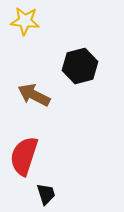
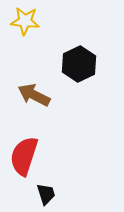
black hexagon: moved 1 px left, 2 px up; rotated 12 degrees counterclockwise
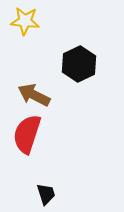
red semicircle: moved 3 px right, 22 px up
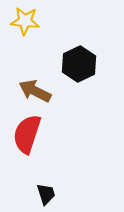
brown arrow: moved 1 px right, 4 px up
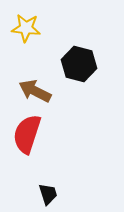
yellow star: moved 1 px right, 7 px down
black hexagon: rotated 20 degrees counterclockwise
black trapezoid: moved 2 px right
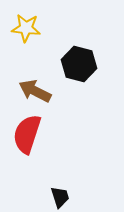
black trapezoid: moved 12 px right, 3 px down
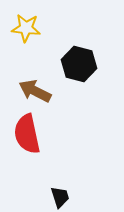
red semicircle: rotated 30 degrees counterclockwise
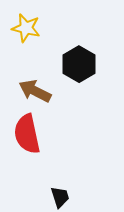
yellow star: rotated 8 degrees clockwise
black hexagon: rotated 16 degrees clockwise
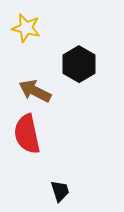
black trapezoid: moved 6 px up
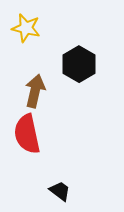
brown arrow: rotated 76 degrees clockwise
black trapezoid: rotated 35 degrees counterclockwise
